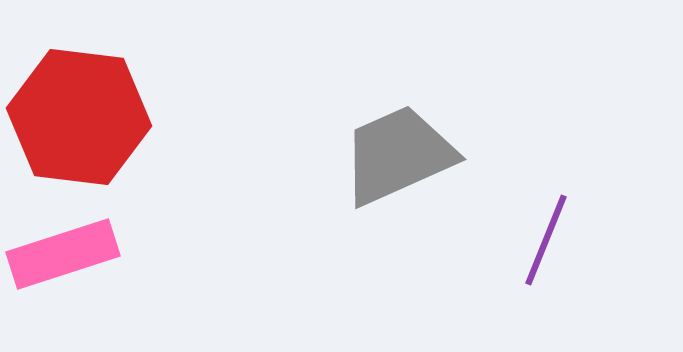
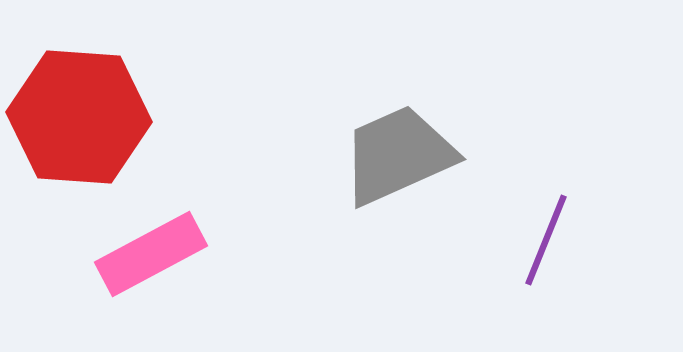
red hexagon: rotated 3 degrees counterclockwise
pink rectangle: moved 88 px right; rotated 10 degrees counterclockwise
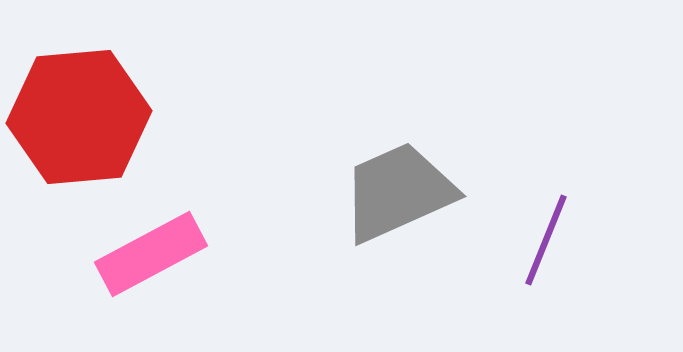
red hexagon: rotated 9 degrees counterclockwise
gray trapezoid: moved 37 px down
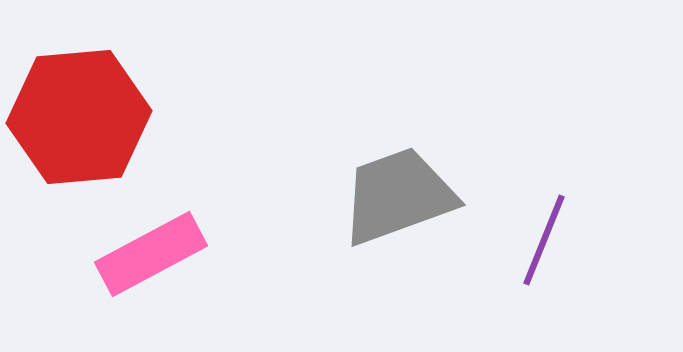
gray trapezoid: moved 4 px down; rotated 4 degrees clockwise
purple line: moved 2 px left
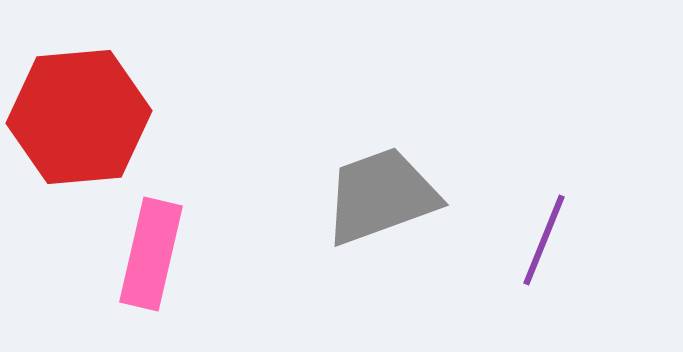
gray trapezoid: moved 17 px left
pink rectangle: rotated 49 degrees counterclockwise
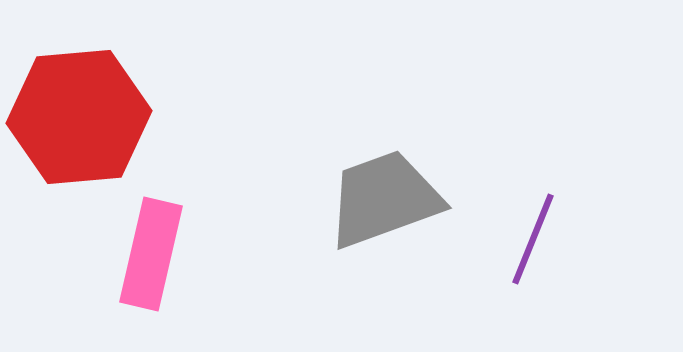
gray trapezoid: moved 3 px right, 3 px down
purple line: moved 11 px left, 1 px up
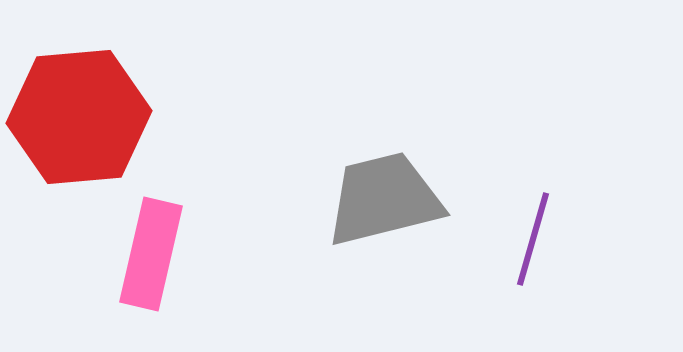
gray trapezoid: rotated 6 degrees clockwise
purple line: rotated 6 degrees counterclockwise
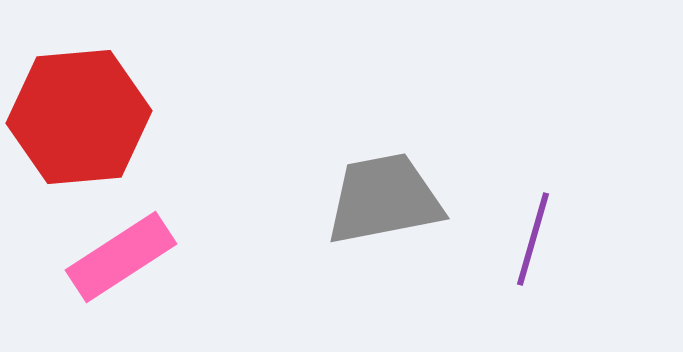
gray trapezoid: rotated 3 degrees clockwise
pink rectangle: moved 30 px left, 3 px down; rotated 44 degrees clockwise
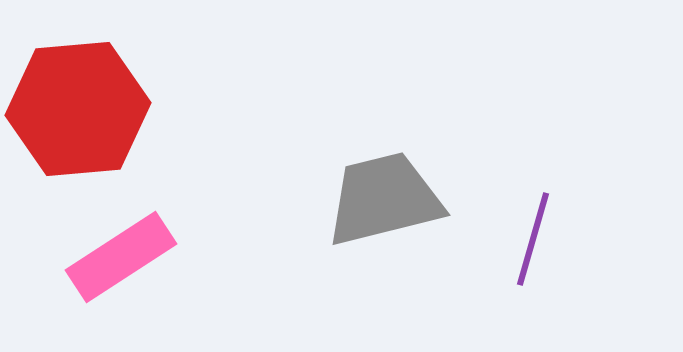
red hexagon: moved 1 px left, 8 px up
gray trapezoid: rotated 3 degrees counterclockwise
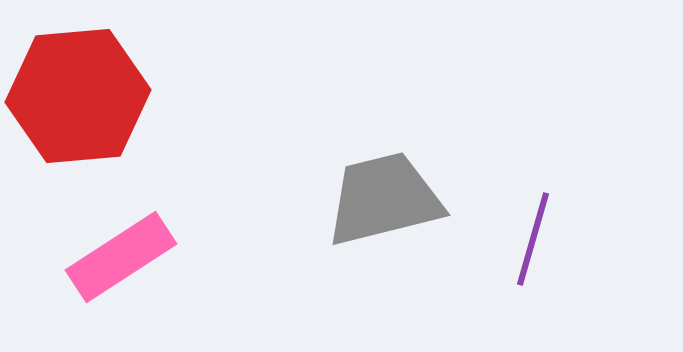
red hexagon: moved 13 px up
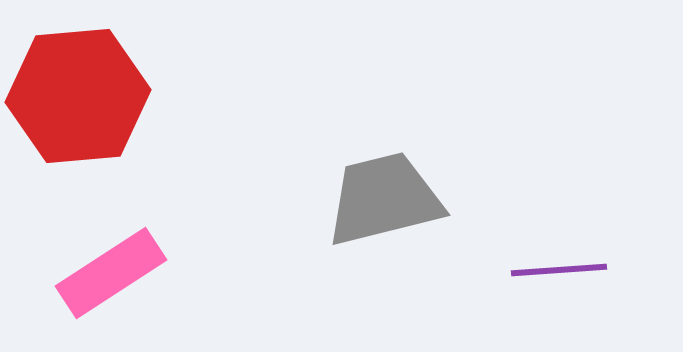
purple line: moved 26 px right, 31 px down; rotated 70 degrees clockwise
pink rectangle: moved 10 px left, 16 px down
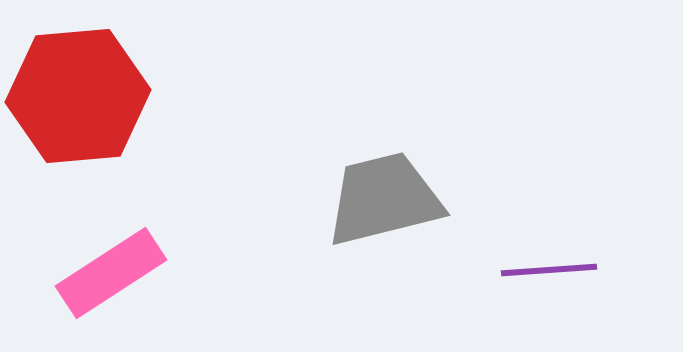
purple line: moved 10 px left
